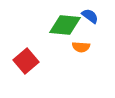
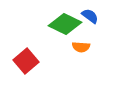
green diamond: moved 1 px up; rotated 20 degrees clockwise
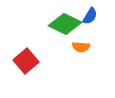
blue semicircle: rotated 84 degrees clockwise
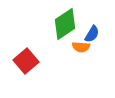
blue semicircle: moved 2 px right, 18 px down
green diamond: rotated 60 degrees counterclockwise
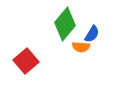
green diamond: rotated 16 degrees counterclockwise
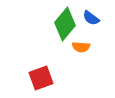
blue semicircle: moved 1 px left, 16 px up; rotated 96 degrees clockwise
red square: moved 15 px right, 17 px down; rotated 20 degrees clockwise
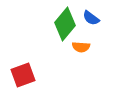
red square: moved 18 px left, 3 px up
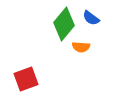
green diamond: moved 1 px left
red square: moved 3 px right, 4 px down
